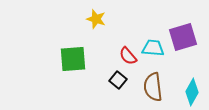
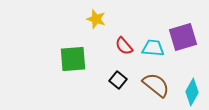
red semicircle: moved 4 px left, 10 px up
brown semicircle: moved 3 px right, 2 px up; rotated 136 degrees clockwise
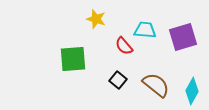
cyan trapezoid: moved 8 px left, 18 px up
cyan diamond: moved 1 px up
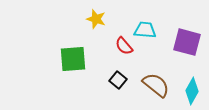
purple square: moved 4 px right, 5 px down; rotated 32 degrees clockwise
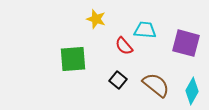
purple square: moved 1 px left, 1 px down
